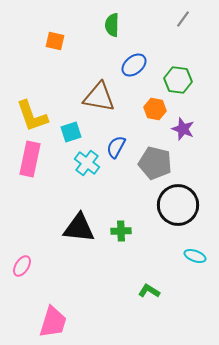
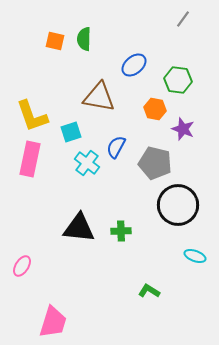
green semicircle: moved 28 px left, 14 px down
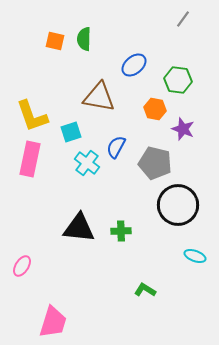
green L-shape: moved 4 px left, 1 px up
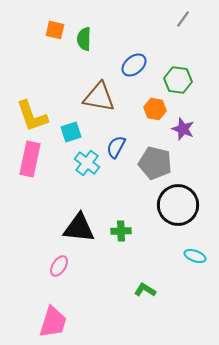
orange square: moved 11 px up
pink ellipse: moved 37 px right
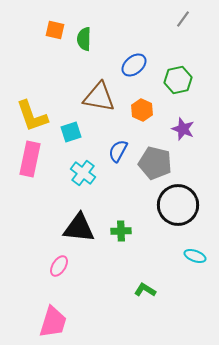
green hexagon: rotated 20 degrees counterclockwise
orange hexagon: moved 13 px left, 1 px down; rotated 15 degrees clockwise
blue semicircle: moved 2 px right, 4 px down
cyan cross: moved 4 px left, 10 px down
